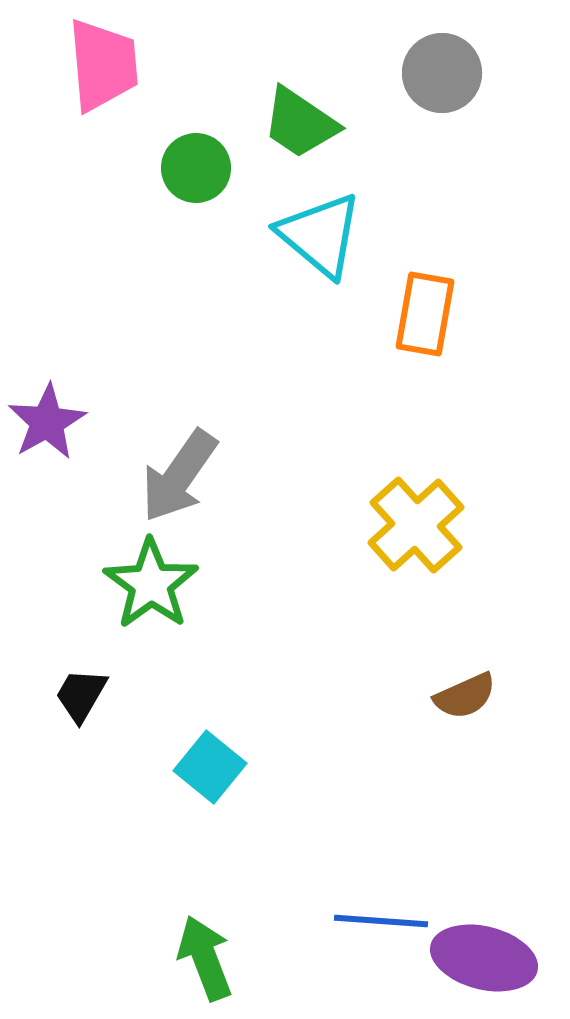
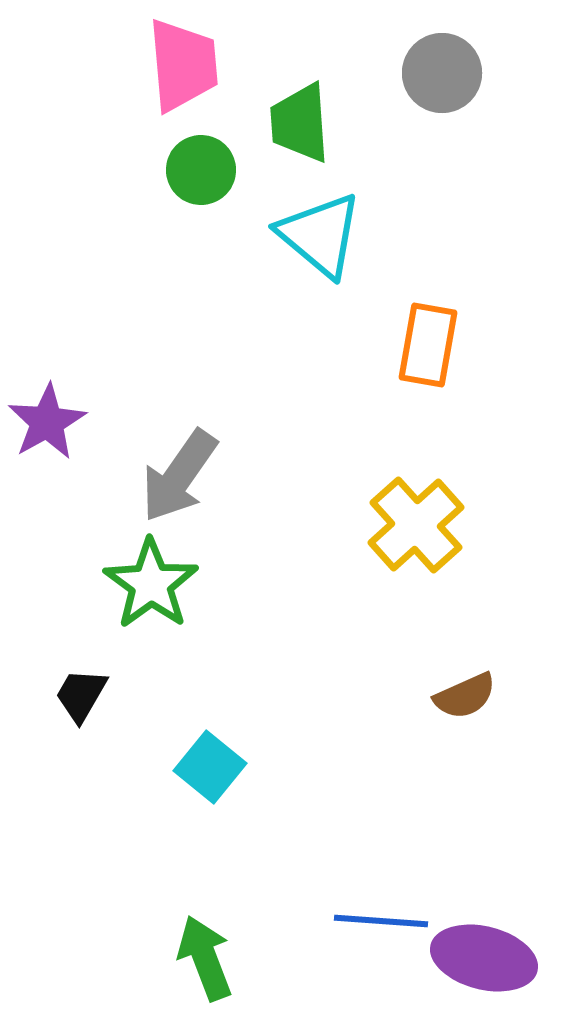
pink trapezoid: moved 80 px right
green trapezoid: rotated 52 degrees clockwise
green circle: moved 5 px right, 2 px down
orange rectangle: moved 3 px right, 31 px down
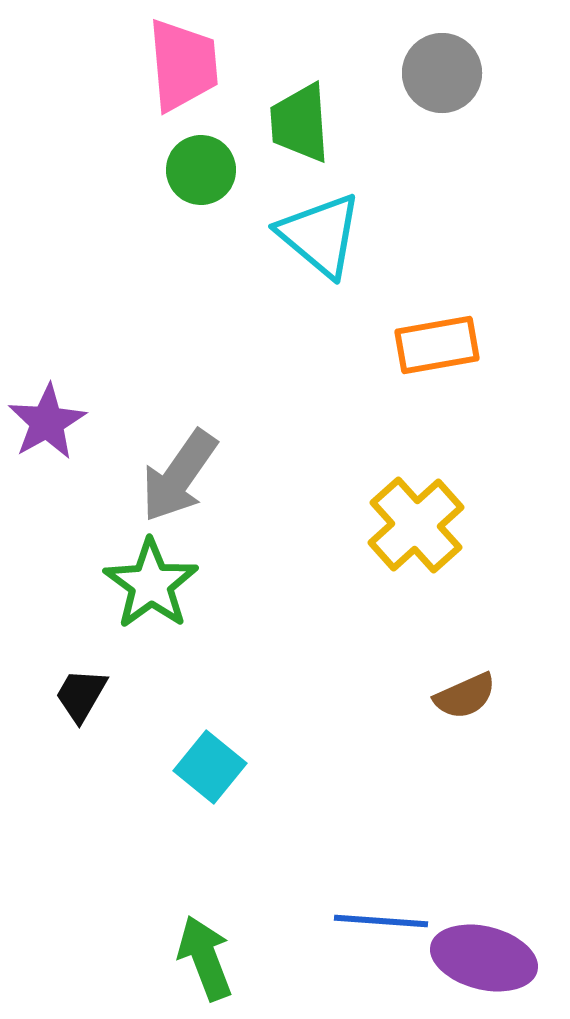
orange rectangle: moved 9 px right; rotated 70 degrees clockwise
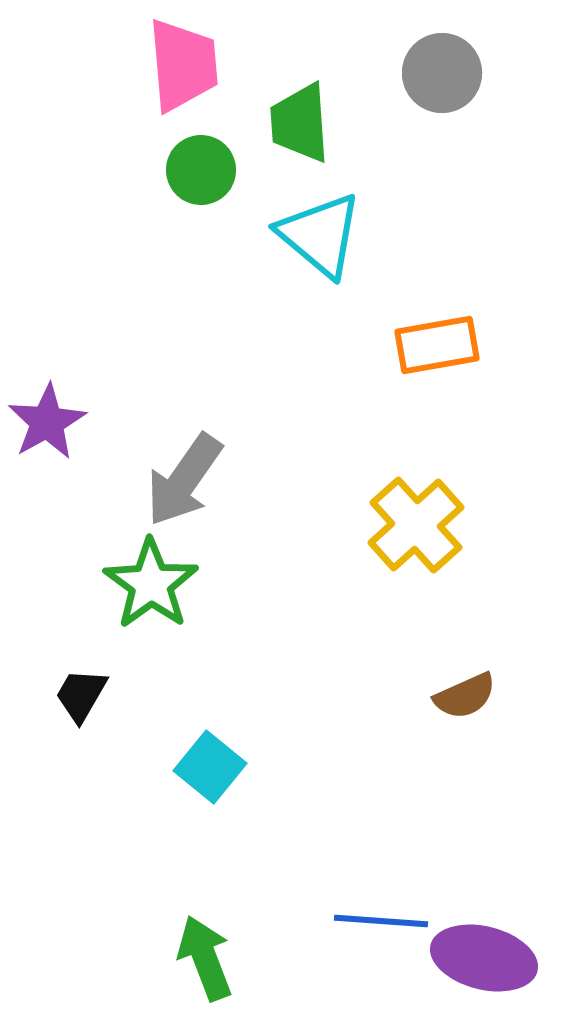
gray arrow: moved 5 px right, 4 px down
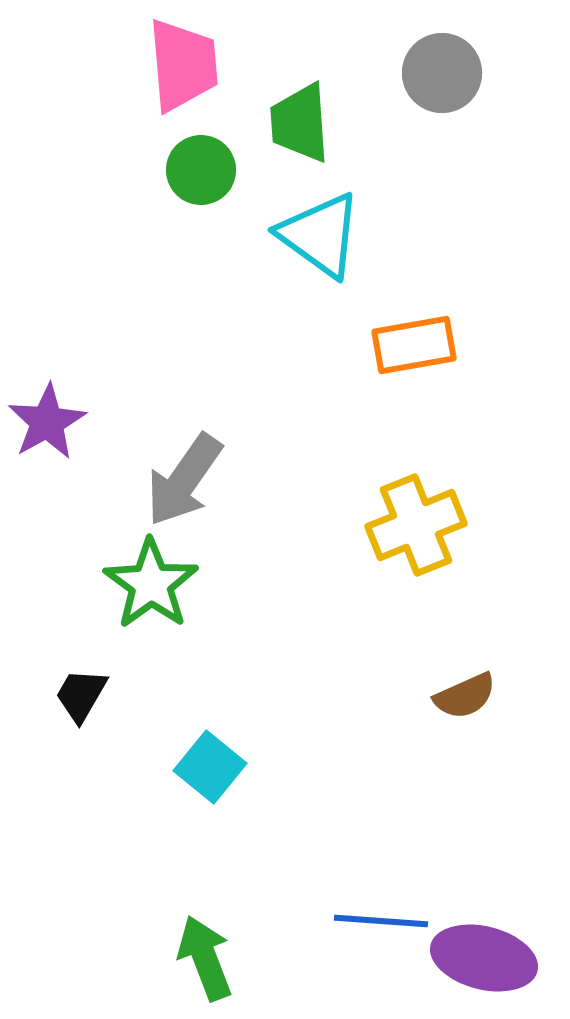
cyan triangle: rotated 4 degrees counterclockwise
orange rectangle: moved 23 px left
yellow cross: rotated 20 degrees clockwise
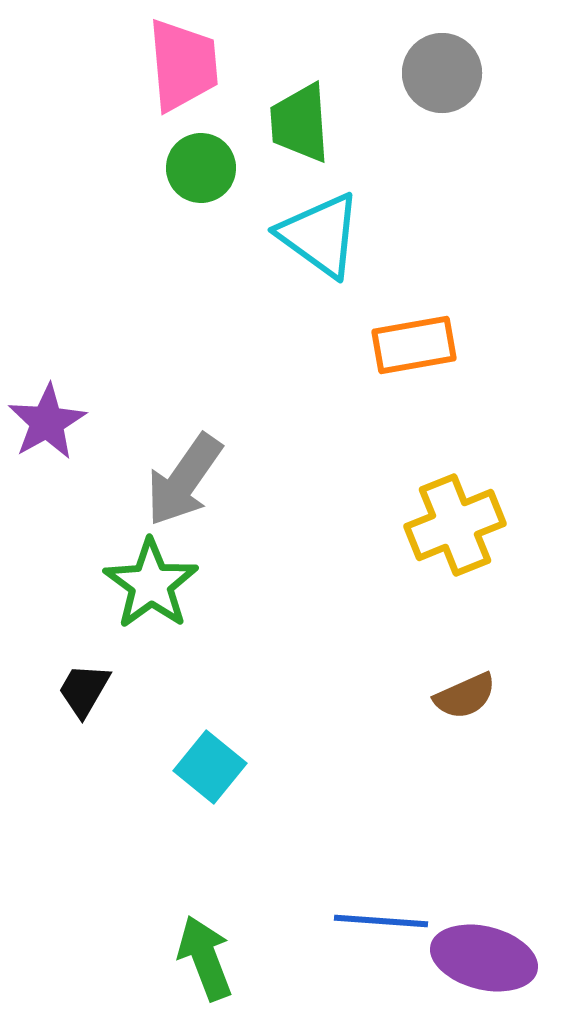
green circle: moved 2 px up
yellow cross: moved 39 px right
black trapezoid: moved 3 px right, 5 px up
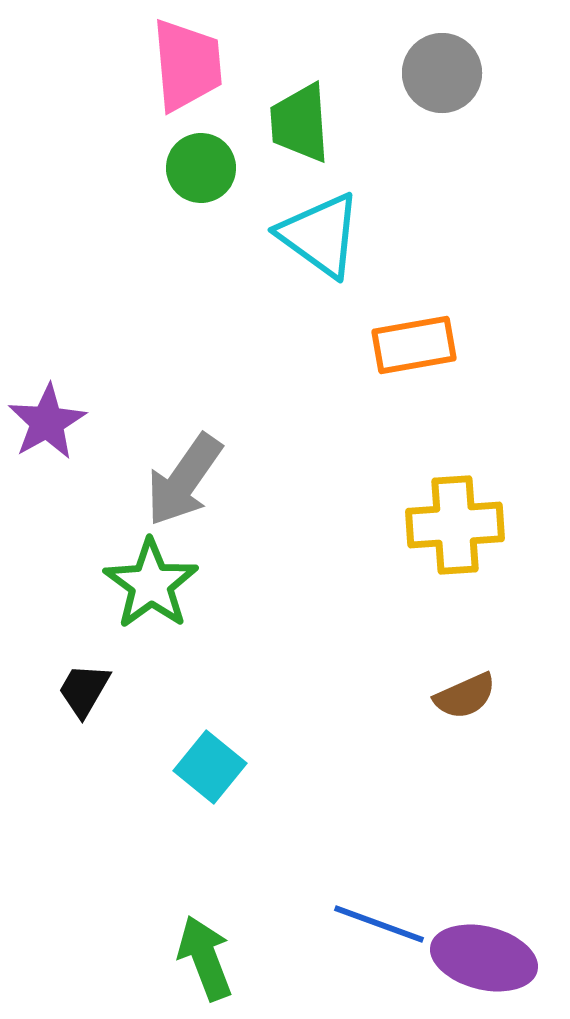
pink trapezoid: moved 4 px right
yellow cross: rotated 18 degrees clockwise
blue line: moved 2 px left, 3 px down; rotated 16 degrees clockwise
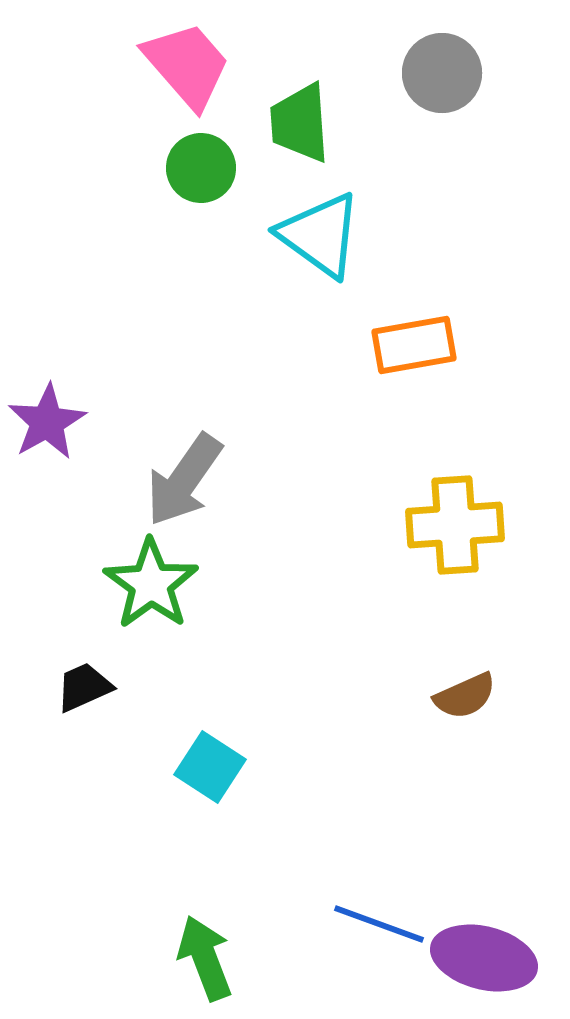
pink trapezoid: rotated 36 degrees counterclockwise
black trapezoid: moved 3 px up; rotated 36 degrees clockwise
cyan square: rotated 6 degrees counterclockwise
